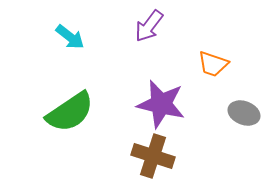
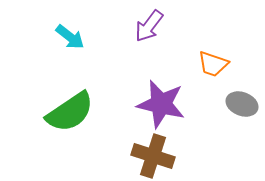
gray ellipse: moved 2 px left, 9 px up
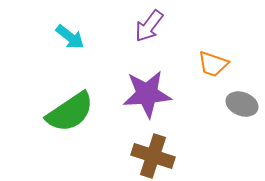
purple star: moved 14 px left, 10 px up; rotated 18 degrees counterclockwise
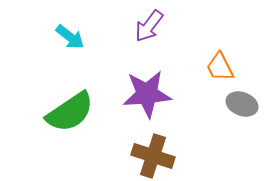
orange trapezoid: moved 7 px right, 3 px down; rotated 44 degrees clockwise
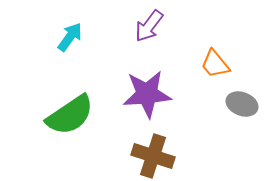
cyan arrow: rotated 92 degrees counterclockwise
orange trapezoid: moved 5 px left, 3 px up; rotated 12 degrees counterclockwise
green semicircle: moved 3 px down
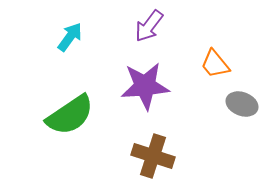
purple star: moved 2 px left, 8 px up
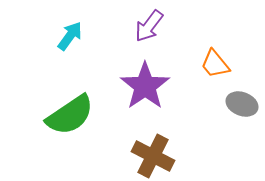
cyan arrow: moved 1 px up
purple star: rotated 30 degrees counterclockwise
brown cross: rotated 9 degrees clockwise
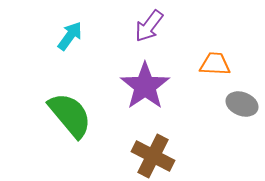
orange trapezoid: rotated 132 degrees clockwise
green semicircle: rotated 96 degrees counterclockwise
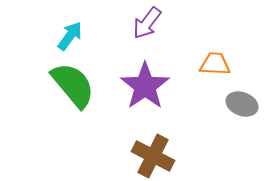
purple arrow: moved 2 px left, 3 px up
green semicircle: moved 3 px right, 30 px up
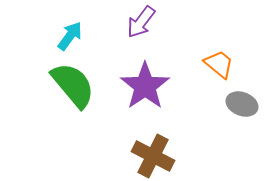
purple arrow: moved 6 px left, 1 px up
orange trapezoid: moved 4 px right; rotated 36 degrees clockwise
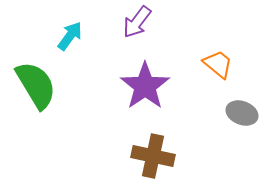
purple arrow: moved 4 px left
orange trapezoid: moved 1 px left
green semicircle: moved 37 px left; rotated 9 degrees clockwise
gray ellipse: moved 9 px down
brown cross: rotated 15 degrees counterclockwise
